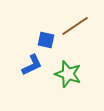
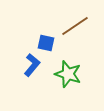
blue square: moved 3 px down
blue L-shape: rotated 25 degrees counterclockwise
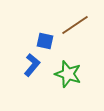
brown line: moved 1 px up
blue square: moved 1 px left, 2 px up
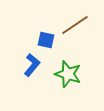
blue square: moved 1 px right, 1 px up
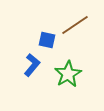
blue square: moved 1 px right
green star: rotated 24 degrees clockwise
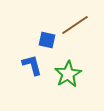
blue L-shape: rotated 55 degrees counterclockwise
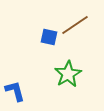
blue square: moved 2 px right, 3 px up
blue L-shape: moved 17 px left, 26 px down
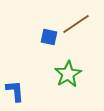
brown line: moved 1 px right, 1 px up
blue L-shape: rotated 10 degrees clockwise
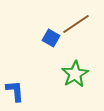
blue square: moved 2 px right, 1 px down; rotated 18 degrees clockwise
green star: moved 7 px right
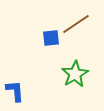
blue square: rotated 36 degrees counterclockwise
